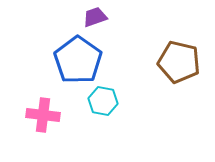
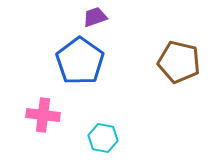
blue pentagon: moved 2 px right, 1 px down
cyan hexagon: moved 37 px down
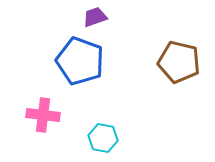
blue pentagon: rotated 15 degrees counterclockwise
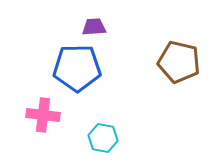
purple trapezoid: moved 1 px left, 10 px down; rotated 15 degrees clockwise
blue pentagon: moved 3 px left, 7 px down; rotated 21 degrees counterclockwise
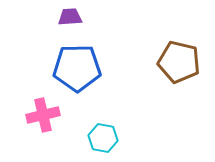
purple trapezoid: moved 24 px left, 10 px up
pink cross: rotated 20 degrees counterclockwise
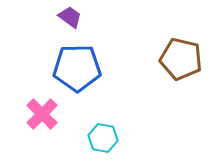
purple trapezoid: rotated 40 degrees clockwise
brown pentagon: moved 2 px right, 3 px up
pink cross: moved 1 px left, 1 px up; rotated 32 degrees counterclockwise
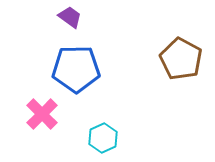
brown pentagon: rotated 15 degrees clockwise
blue pentagon: moved 1 px left, 1 px down
cyan hexagon: rotated 24 degrees clockwise
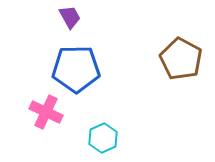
purple trapezoid: rotated 25 degrees clockwise
pink cross: moved 4 px right, 2 px up; rotated 20 degrees counterclockwise
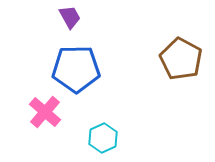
pink cross: moved 1 px left; rotated 16 degrees clockwise
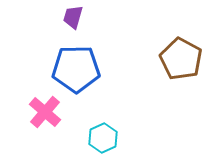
purple trapezoid: moved 3 px right; rotated 135 degrees counterclockwise
